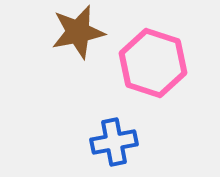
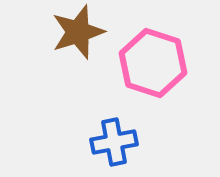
brown star: rotated 6 degrees counterclockwise
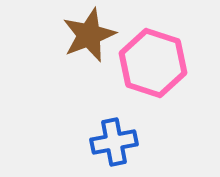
brown star: moved 11 px right, 3 px down; rotated 4 degrees counterclockwise
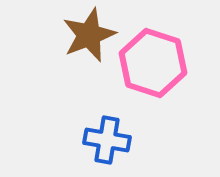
blue cross: moved 7 px left, 2 px up; rotated 21 degrees clockwise
